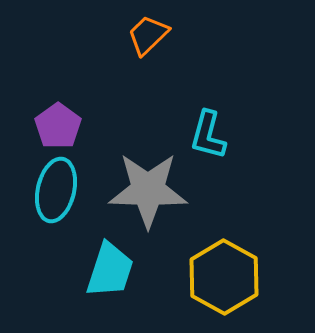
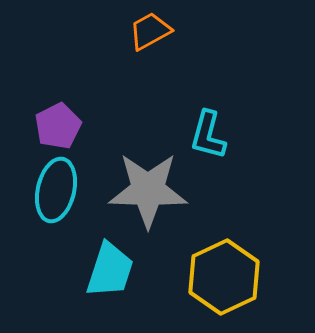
orange trapezoid: moved 2 px right, 4 px up; rotated 15 degrees clockwise
purple pentagon: rotated 9 degrees clockwise
yellow hexagon: rotated 6 degrees clockwise
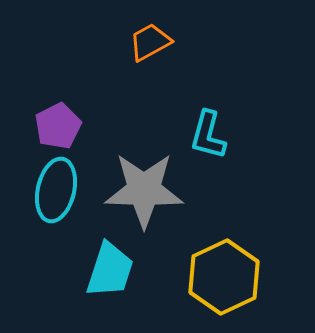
orange trapezoid: moved 11 px down
gray star: moved 4 px left
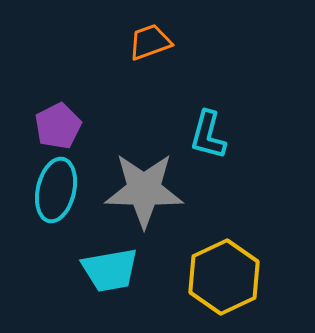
orange trapezoid: rotated 9 degrees clockwise
cyan trapezoid: rotated 62 degrees clockwise
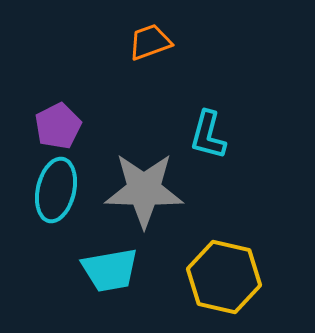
yellow hexagon: rotated 22 degrees counterclockwise
